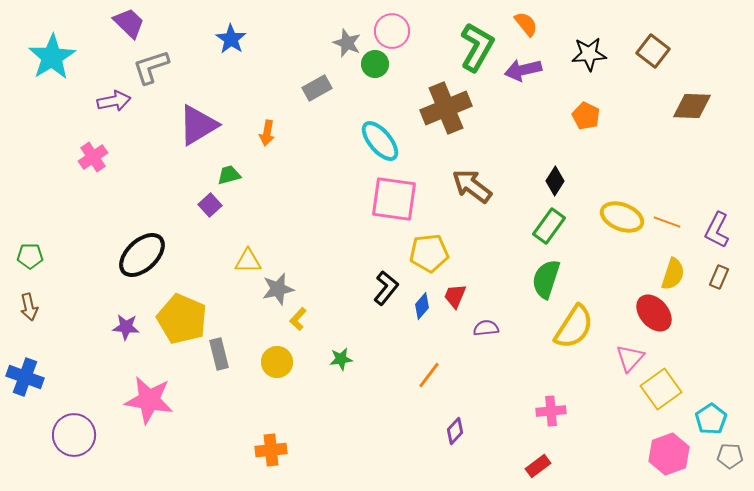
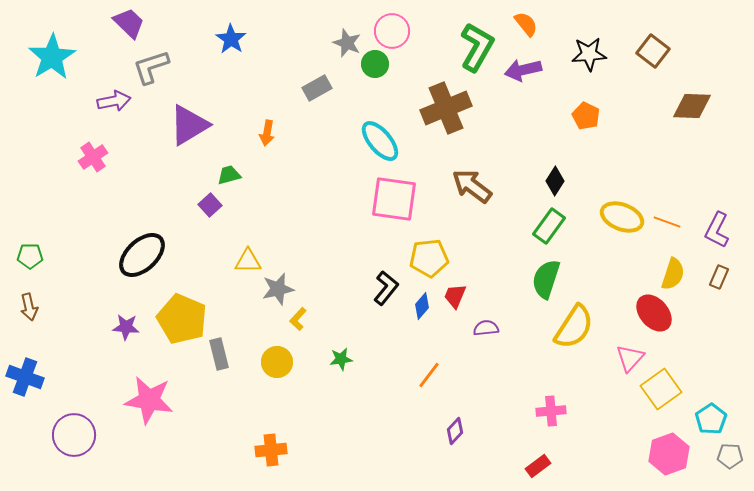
purple triangle at (198, 125): moved 9 px left
yellow pentagon at (429, 253): moved 5 px down
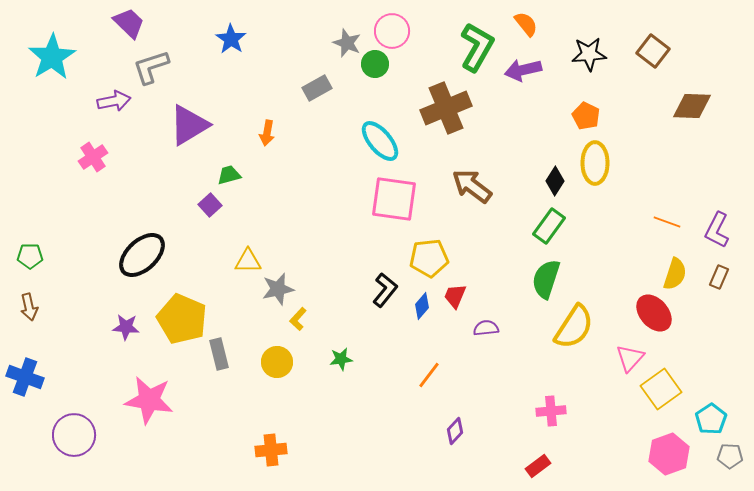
yellow ellipse at (622, 217): moved 27 px left, 54 px up; rotated 69 degrees clockwise
yellow semicircle at (673, 274): moved 2 px right
black L-shape at (386, 288): moved 1 px left, 2 px down
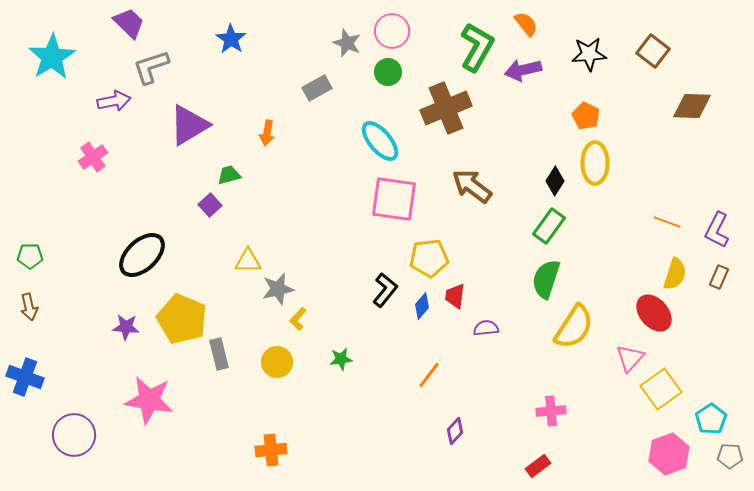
green circle at (375, 64): moved 13 px right, 8 px down
red trapezoid at (455, 296): rotated 16 degrees counterclockwise
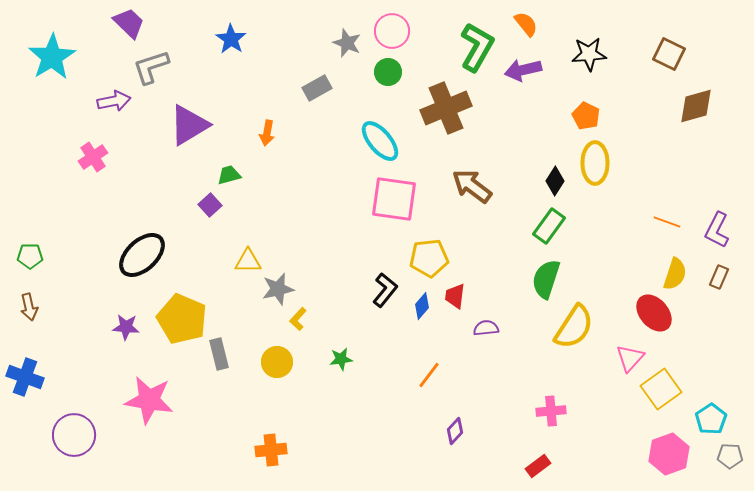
brown square at (653, 51): moved 16 px right, 3 px down; rotated 12 degrees counterclockwise
brown diamond at (692, 106): moved 4 px right; rotated 18 degrees counterclockwise
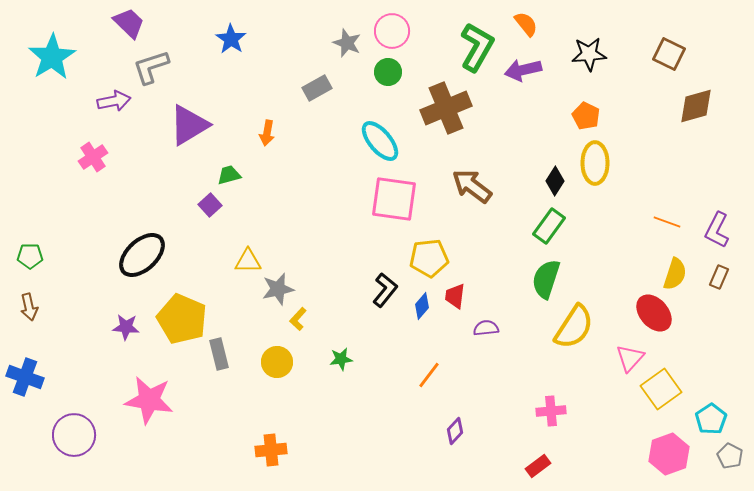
gray pentagon at (730, 456): rotated 25 degrees clockwise
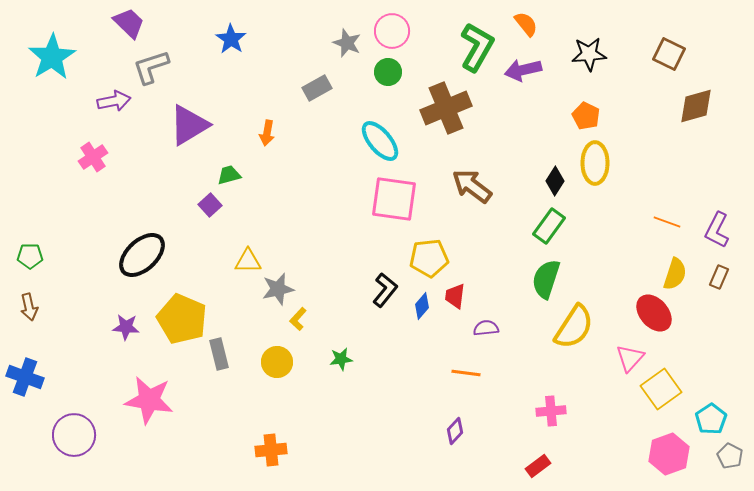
orange line at (429, 375): moved 37 px right, 2 px up; rotated 60 degrees clockwise
